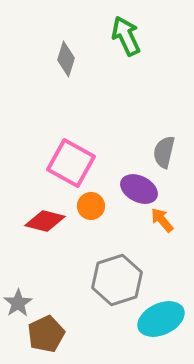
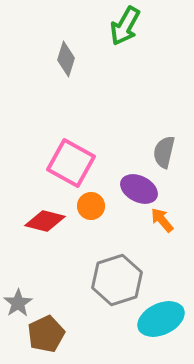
green arrow: moved 1 px left, 10 px up; rotated 126 degrees counterclockwise
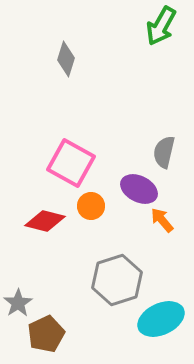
green arrow: moved 36 px right
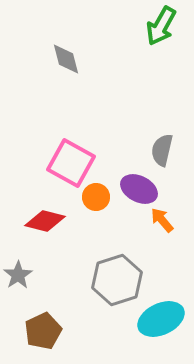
gray diamond: rotated 32 degrees counterclockwise
gray semicircle: moved 2 px left, 2 px up
orange circle: moved 5 px right, 9 px up
gray star: moved 28 px up
brown pentagon: moved 3 px left, 3 px up
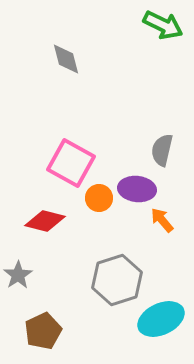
green arrow: moved 2 px right, 1 px up; rotated 93 degrees counterclockwise
purple ellipse: moved 2 px left; rotated 21 degrees counterclockwise
orange circle: moved 3 px right, 1 px down
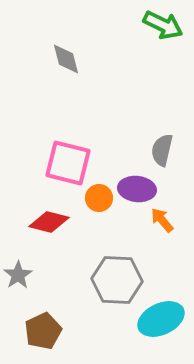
pink square: moved 3 px left; rotated 15 degrees counterclockwise
red diamond: moved 4 px right, 1 px down
gray hexagon: rotated 21 degrees clockwise
